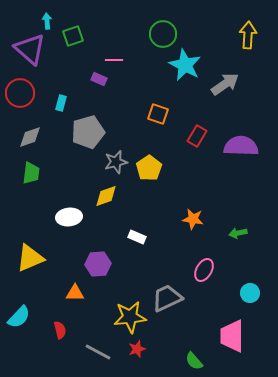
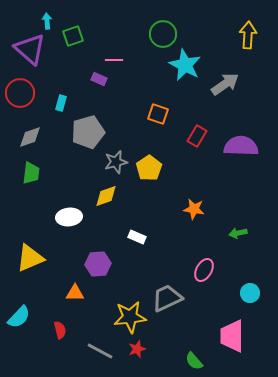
orange star: moved 1 px right, 10 px up
gray line: moved 2 px right, 1 px up
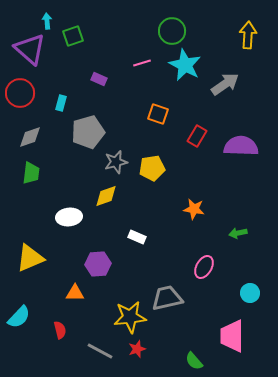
green circle: moved 9 px right, 3 px up
pink line: moved 28 px right, 3 px down; rotated 18 degrees counterclockwise
yellow pentagon: moved 3 px right; rotated 25 degrees clockwise
pink ellipse: moved 3 px up
gray trapezoid: rotated 12 degrees clockwise
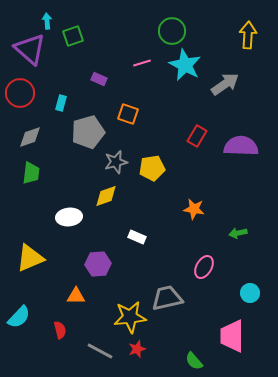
orange square: moved 30 px left
orange triangle: moved 1 px right, 3 px down
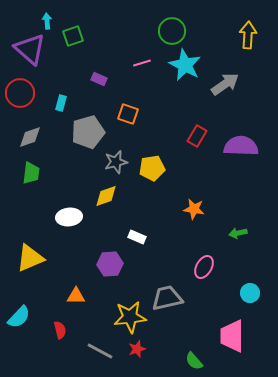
purple hexagon: moved 12 px right
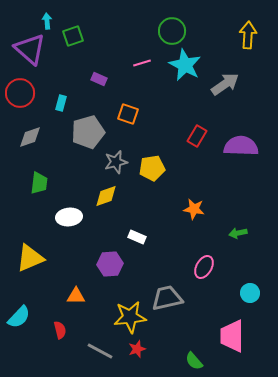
green trapezoid: moved 8 px right, 10 px down
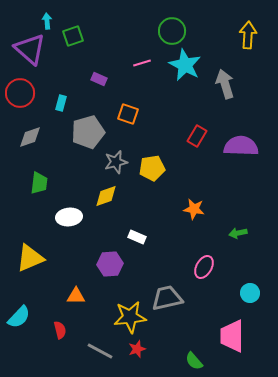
gray arrow: rotated 72 degrees counterclockwise
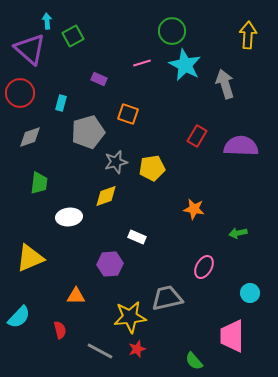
green square: rotated 10 degrees counterclockwise
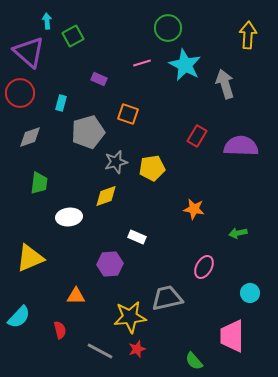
green circle: moved 4 px left, 3 px up
purple triangle: moved 1 px left, 3 px down
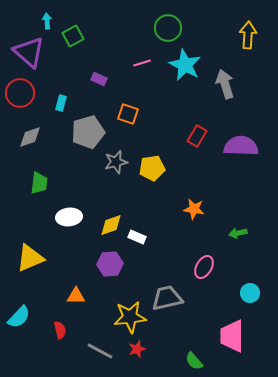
yellow diamond: moved 5 px right, 29 px down
